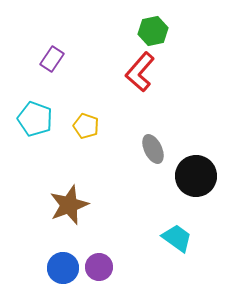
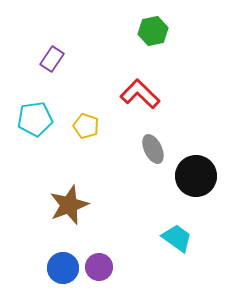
red L-shape: moved 22 px down; rotated 93 degrees clockwise
cyan pentagon: rotated 28 degrees counterclockwise
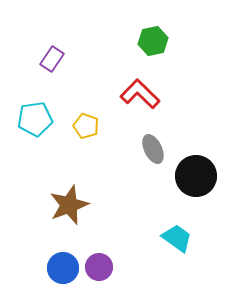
green hexagon: moved 10 px down
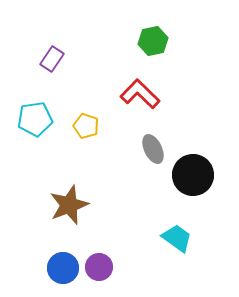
black circle: moved 3 px left, 1 px up
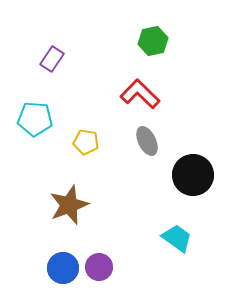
cyan pentagon: rotated 12 degrees clockwise
yellow pentagon: moved 16 px down; rotated 10 degrees counterclockwise
gray ellipse: moved 6 px left, 8 px up
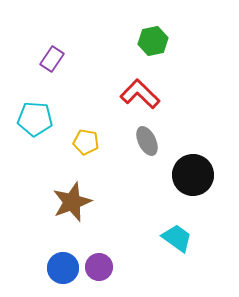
brown star: moved 3 px right, 3 px up
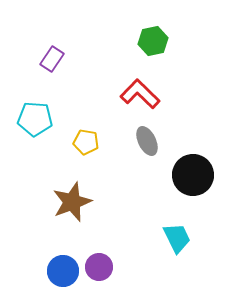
cyan trapezoid: rotated 28 degrees clockwise
blue circle: moved 3 px down
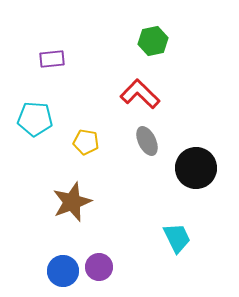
purple rectangle: rotated 50 degrees clockwise
black circle: moved 3 px right, 7 px up
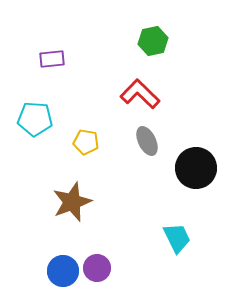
purple circle: moved 2 px left, 1 px down
